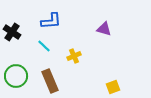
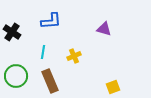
cyan line: moved 1 px left, 6 px down; rotated 56 degrees clockwise
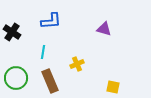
yellow cross: moved 3 px right, 8 px down
green circle: moved 2 px down
yellow square: rotated 32 degrees clockwise
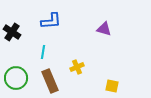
yellow cross: moved 3 px down
yellow square: moved 1 px left, 1 px up
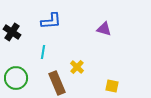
yellow cross: rotated 24 degrees counterclockwise
brown rectangle: moved 7 px right, 2 px down
